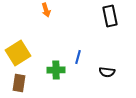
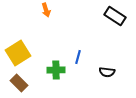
black rectangle: moved 5 px right; rotated 45 degrees counterclockwise
brown rectangle: rotated 54 degrees counterclockwise
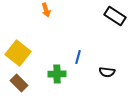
yellow square: rotated 20 degrees counterclockwise
green cross: moved 1 px right, 4 px down
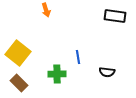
black rectangle: rotated 25 degrees counterclockwise
blue line: rotated 24 degrees counterclockwise
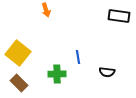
black rectangle: moved 4 px right
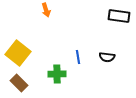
black semicircle: moved 15 px up
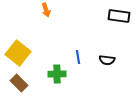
black semicircle: moved 3 px down
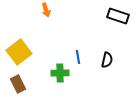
black rectangle: moved 1 px left; rotated 10 degrees clockwise
yellow square: moved 1 px right, 1 px up; rotated 15 degrees clockwise
black semicircle: rotated 84 degrees counterclockwise
green cross: moved 3 px right, 1 px up
brown rectangle: moved 1 px left, 1 px down; rotated 18 degrees clockwise
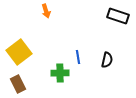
orange arrow: moved 1 px down
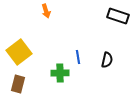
brown rectangle: rotated 42 degrees clockwise
